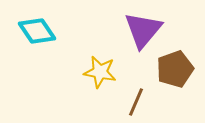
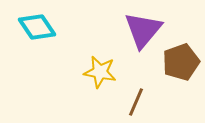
cyan diamond: moved 4 px up
brown pentagon: moved 6 px right, 7 px up
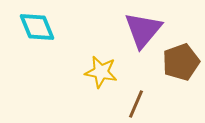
cyan diamond: rotated 12 degrees clockwise
yellow star: moved 1 px right
brown line: moved 2 px down
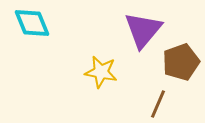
cyan diamond: moved 5 px left, 4 px up
brown line: moved 22 px right
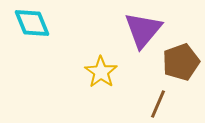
yellow star: rotated 24 degrees clockwise
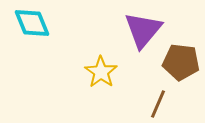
brown pentagon: rotated 27 degrees clockwise
